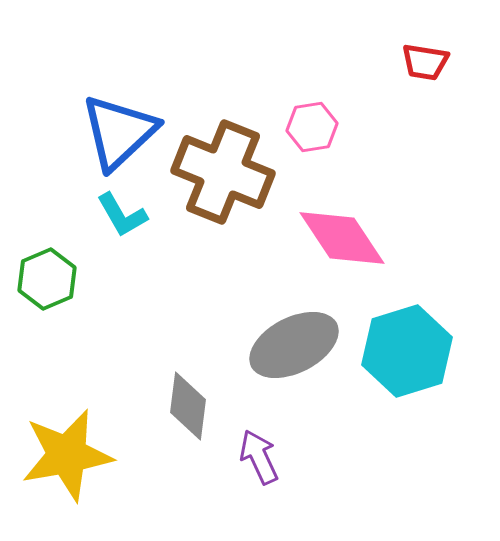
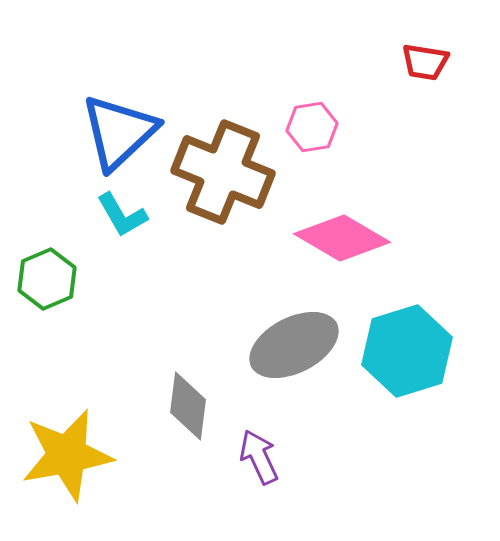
pink diamond: rotated 26 degrees counterclockwise
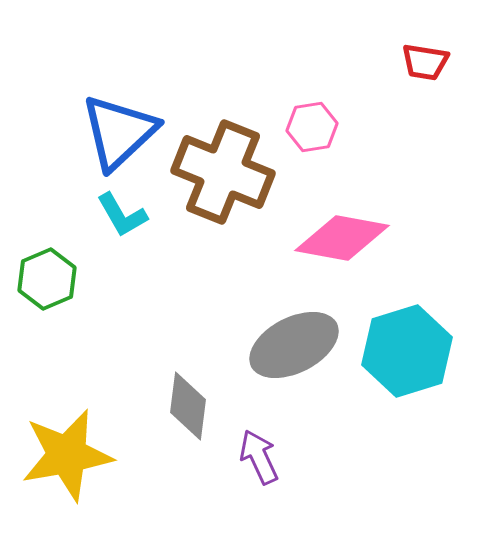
pink diamond: rotated 20 degrees counterclockwise
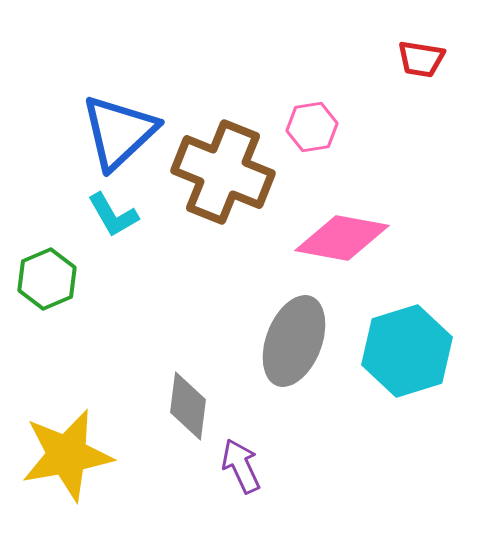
red trapezoid: moved 4 px left, 3 px up
cyan L-shape: moved 9 px left
gray ellipse: moved 4 px up; rotated 42 degrees counterclockwise
purple arrow: moved 18 px left, 9 px down
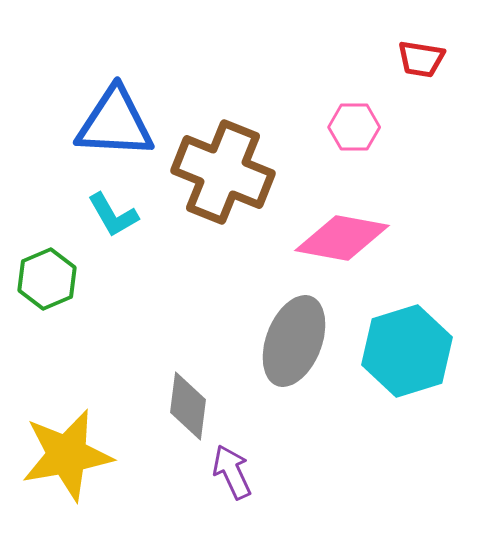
pink hexagon: moved 42 px right; rotated 9 degrees clockwise
blue triangle: moved 4 px left, 9 px up; rotated 46 degrees clockwise
purple arrow: moved 9 px left, 6 px down
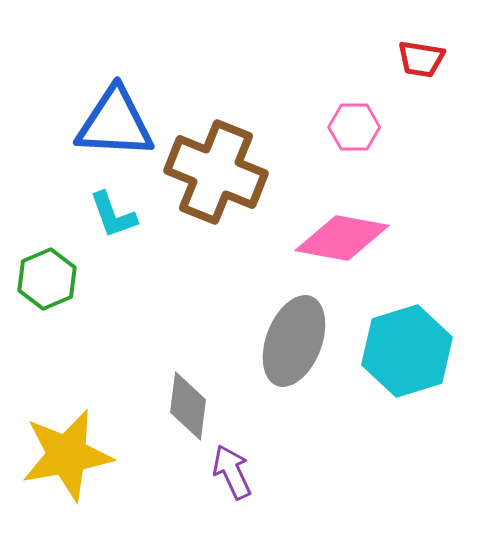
brown cross: moved 7 px left
cyan L-shape: rotated 10 degrees clockwise
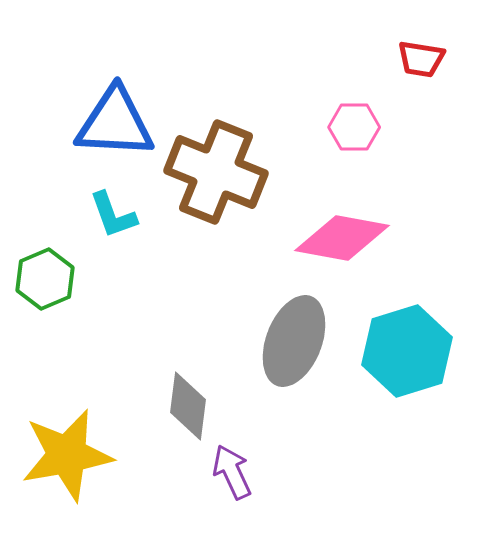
green hexagon: moved 2 px left
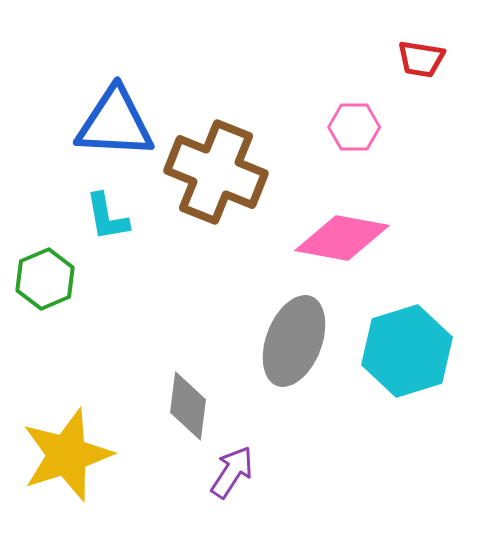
cyan L-shape: moved 6 px left, 2 px down; rotated 10 degrees clockwise
yellow star: rotated 8 degrees counterclockwise
purple arrow: rotated 58 degrees clockwise
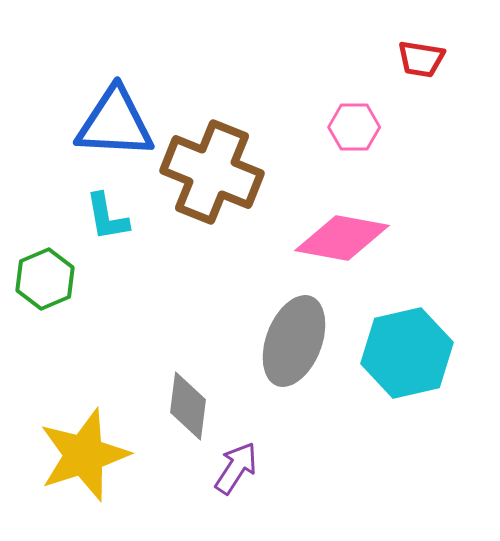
brown cross: moved 4 px left
cyan hexagon: moved 2 px down; rotated 4 degrees clockwise
yellow star: moved 17 px right
purple arrow: moved 4 px right, 4 px up
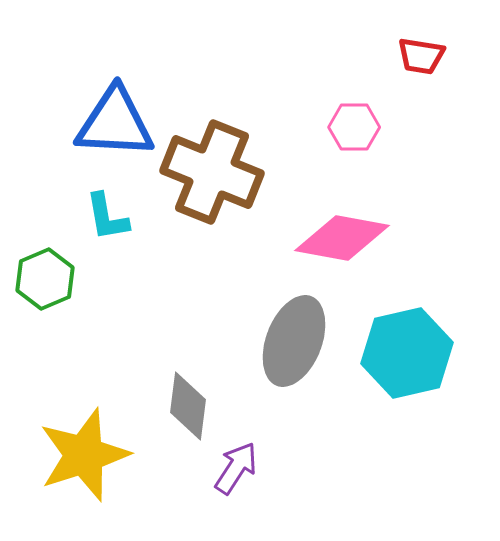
red trapezoid: moved 3 px up
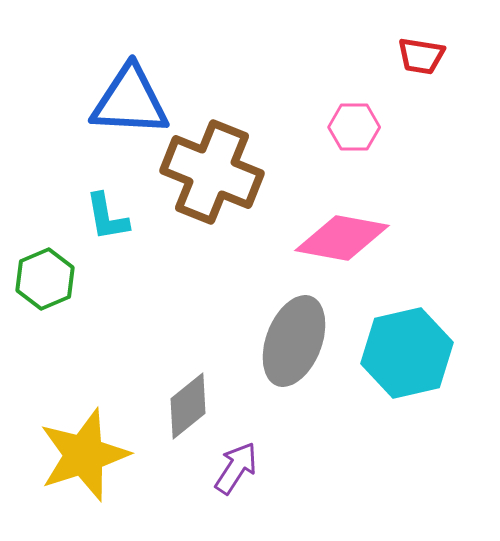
blue triangle: moved 15 px right, 22 px up
gray diamond: rotated 44 degrees clockwise
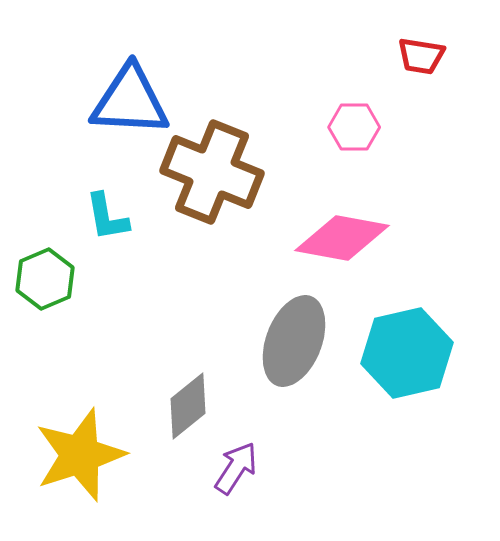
yellow star: moved 4 px left
